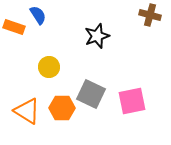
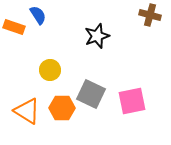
yellow circle: moved 1 px right, 3 px down
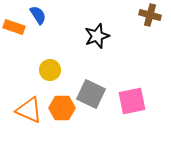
orange triangle: moved 2 px right, 1 px up; rotated 8 degrees counterclockwise
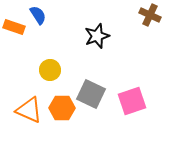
brown cross: rotated 10 degrees clockwise
pink square: rotated 8 degrees counterclockwise
